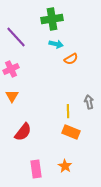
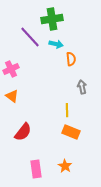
purple line: moved 14 px right
orange semicircle: rotated 64 degrees counterclockwise
orange triangle: rotated 24 degrees counterclockwise
gray arrow: moved 7 px left, 15 px up
yellow line: moved 1 px left, 1 px up
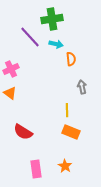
orange triangle: moved 2 px left, 3 px up
red semicircle: rotated 84 degrees clockwise
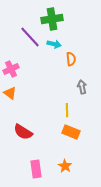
cyan arrow: moved 2 px left
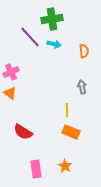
orange semicircle: moved 13 px right, 8 px up
pink cross: moved 3 px down
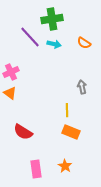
orange semicircle: moved 8 px up; rotated 128 degrees clockwise
